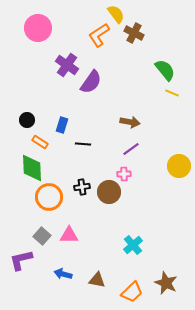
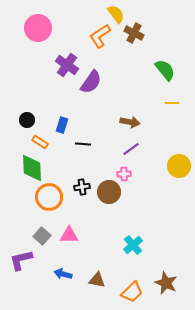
orange L-shape: moved 1 px right, 1 px down
yellow line: moved 10 px down; rotated 24 degrees counterclockwise
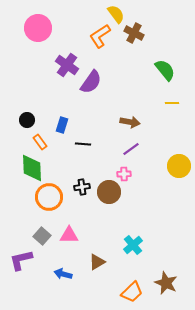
orange rectangle: rotated 21 degrees clockwise
brown triangle: moved 18 px up; rotated 42 degrees counterclockwise
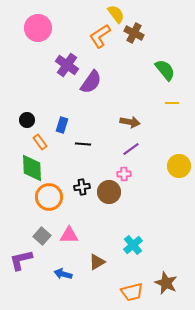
orange trapezoid: rotated 30 degrees clockwise
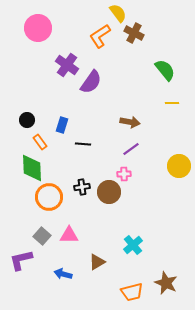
yellow semicircle: moved 2 px right, 1 px up
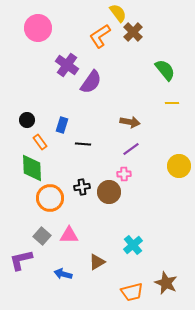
brown cross: moved 1 px left, 1 px up; rotated 18 degrees clockwise
orange circle: moved 1 px right, 1 px down
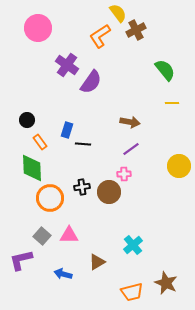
brown cross: moved 3 px right, 2 px up; rotated 18 degrees clockwise
blue rectangle: moved 5 px right, 5 px down
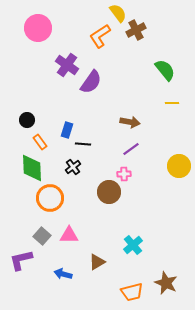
black cross: moved 9 px left, 20 px up; rotated 28 degrees counterclockwise
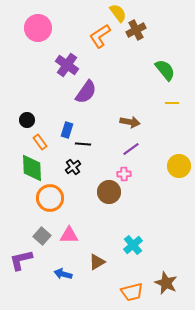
purple semicircle: moved 5 px left, 10 px down
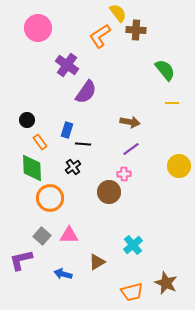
brown cross: rotated 30 degrees clockwise
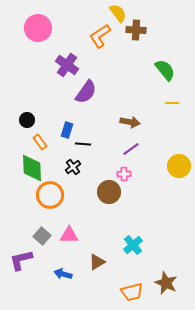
orange circle: moved 3 px up
